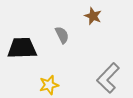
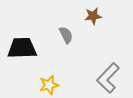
brown star: rotated 30 degrees counterclockwise
gray semicircle: moved 4 px right
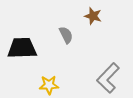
brown star: rotated 24 degrees clockwise
yellow star: rotated 12 degrees clockwise
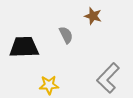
black trapezoid: moved 2 px right, 1 px up
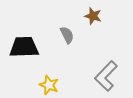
gray semicircle: moved 1 px right
gray L-shape: moved 2 px left, 2 px up
yellow star: rotated 24 degrees clockwise
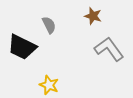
gray semicircle: moved 18 px left, 10 px up
black trapezoid: moved 2 px left; rotated 152 degrees counterclockwise
gray L-shape: moved 3 px right, 27 px up; rotated 100 degrees clockwise
